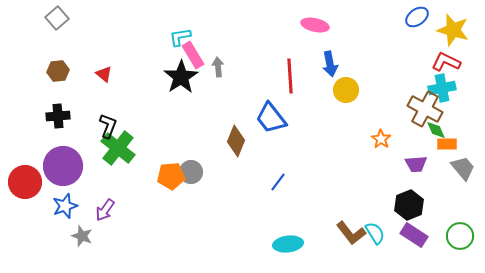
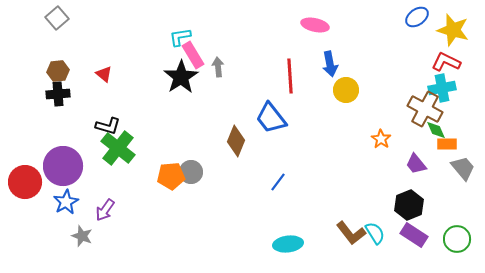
black cross: moved 22 px up
black L-shape: rotated 85 degrees clockwise
purple trapezoid: rotated 55 degrees clockwise
blue star: moved 1 px right, 4 px up; rotated 10 degrees counterclockwise
green circle: moved 3 px left, 3 px down
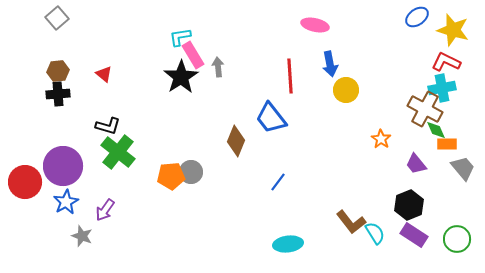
green cross: moved 4 px down
brown L-shape: moved 11 px up
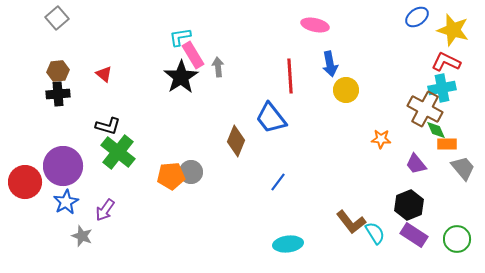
orange star: rotated 30 degrees counterclockwise
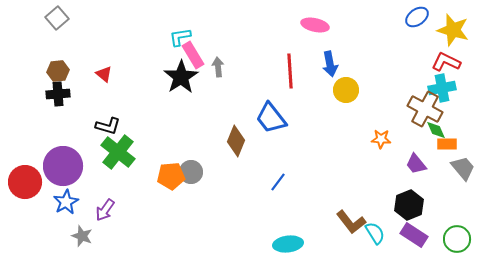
red line: moved 5 px up
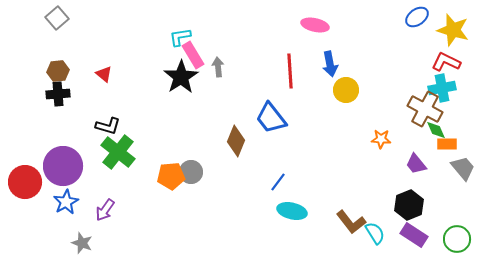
gray star: moved 7 px down
cyan ellipse: moved 4 px right, 33 px up; rotated 20 degrees clockwise
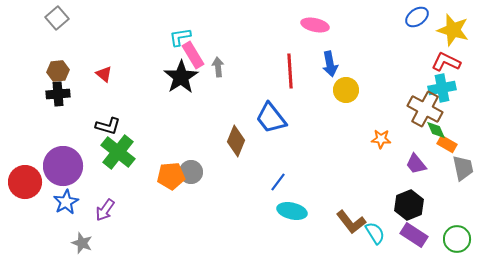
orange rectangle: rotated 30 degrees clockwise
gray trapezoid: rotated 28 degrees clockwise
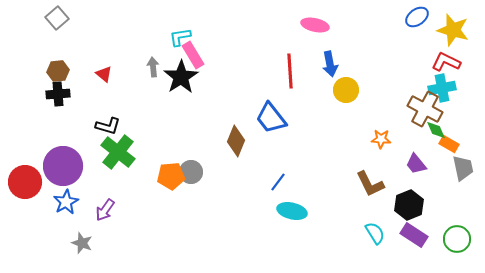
gray arrow: moved 65 px left
orange rectangle: moved 2 px right
brown L-shape: moved 19 px right, 38 px up; rotated 12 degrees clockwise
